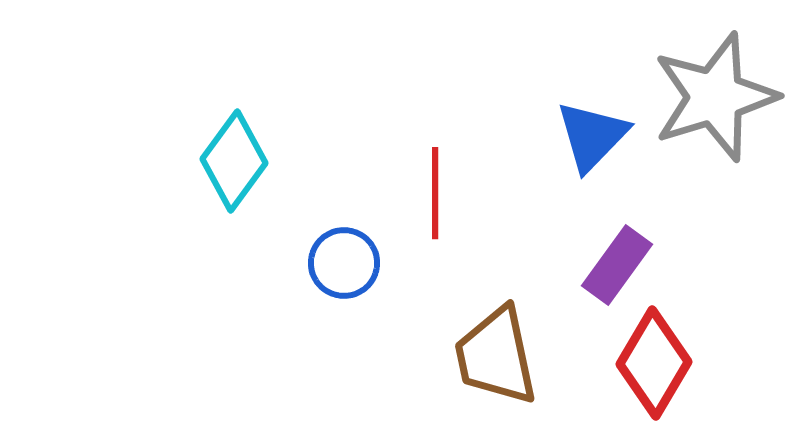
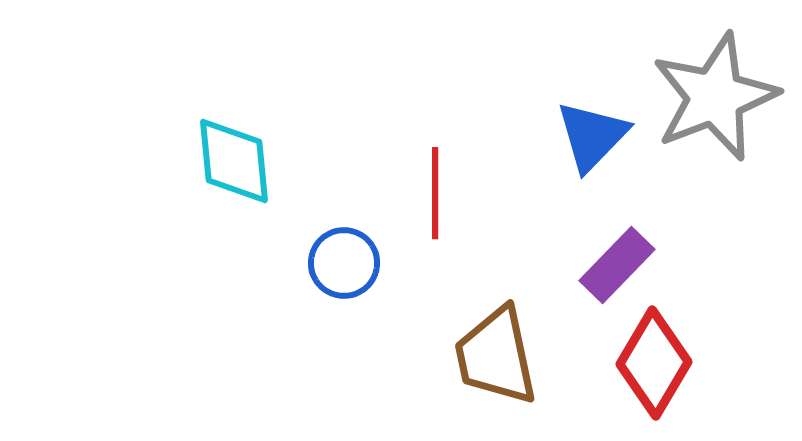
gray star: rotated 4 degrees counterclockwise
cyan diamond: rotated 42 degrees counterclockwise
purple rectangle: rotated 8 degrees clockwise
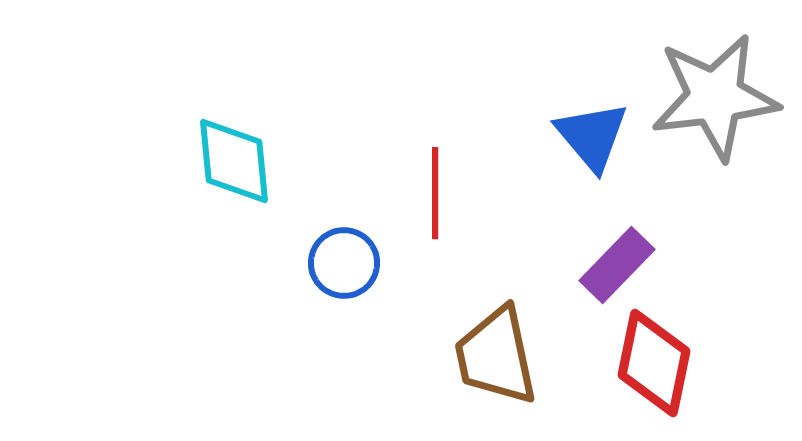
gray star: rotated 14 degrees clockwise
blue triangle: rotated 24 degrees counterclockwise
red diamond: rotated 19 degrees counterclockwise
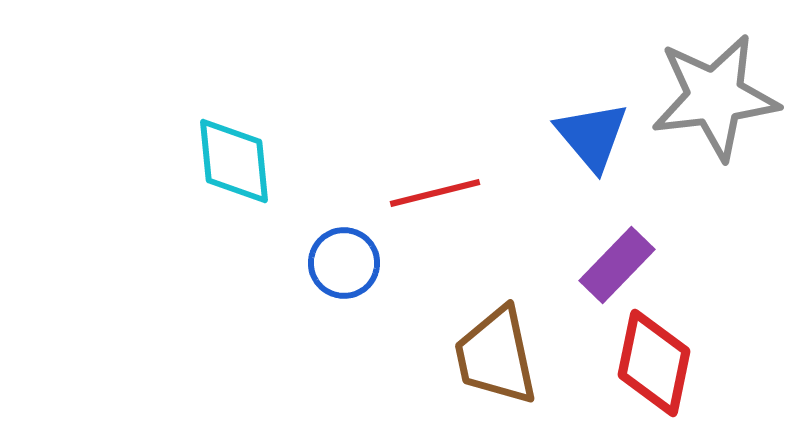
red line: rotated 76 degrees clockwise
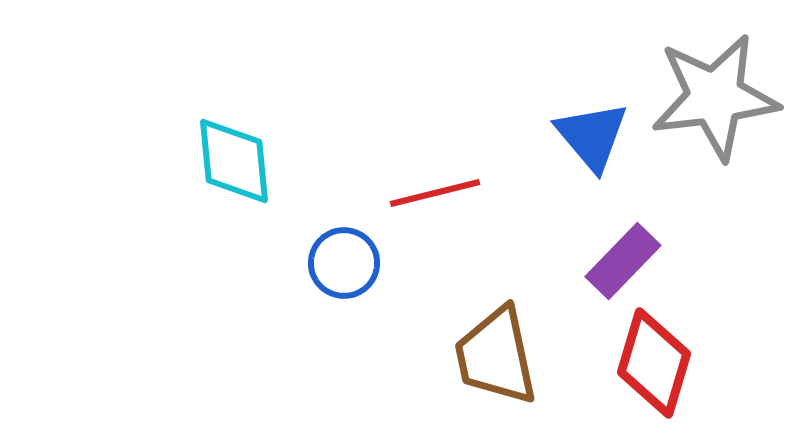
purple rectangle: moved 6 px right, 4 px up
red diamond: rotated 5 degrees clockwise
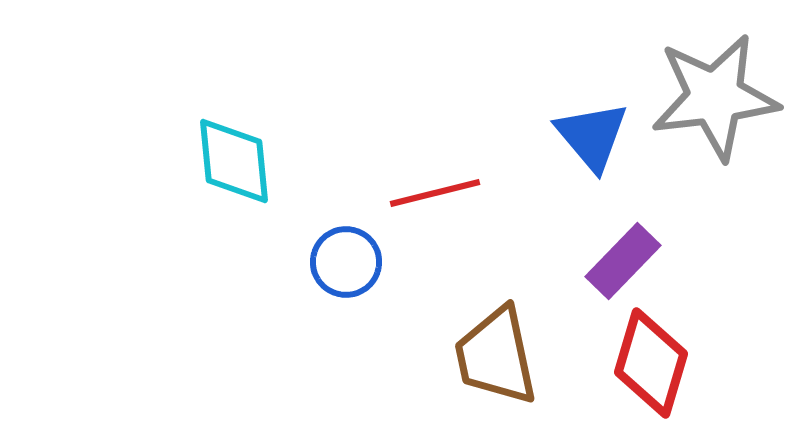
blue circle: moved 2 px right, 1 px up
red diamond: moved 3 px left
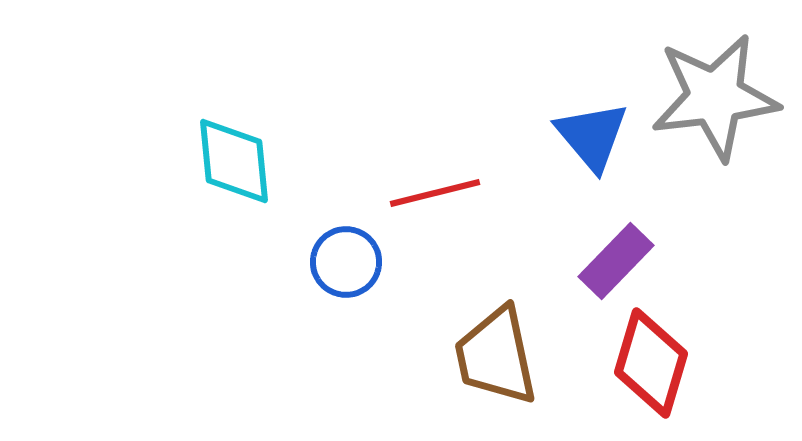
purple rectangle: moved 7 px left
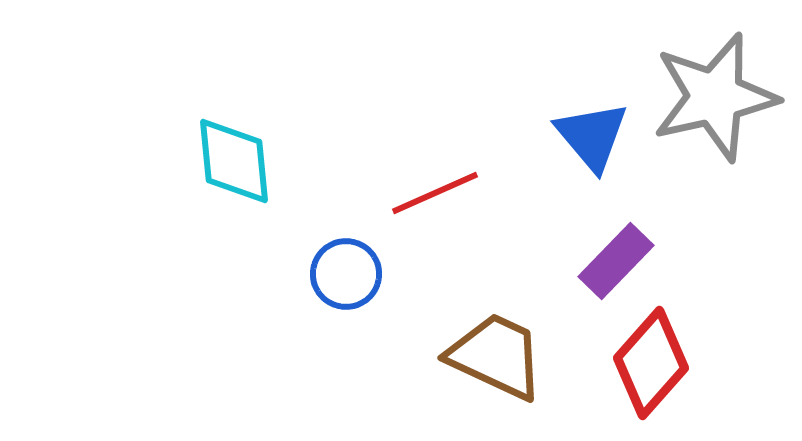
gray star: rotated 6 degrees counterclockwise
red line: rotated 10 degrees counterclockwise
blue circle: moved 12 px down
brown trapezoid: rotated 127 degrees clockwise
red diamond: rotated 25 degrees clockwise
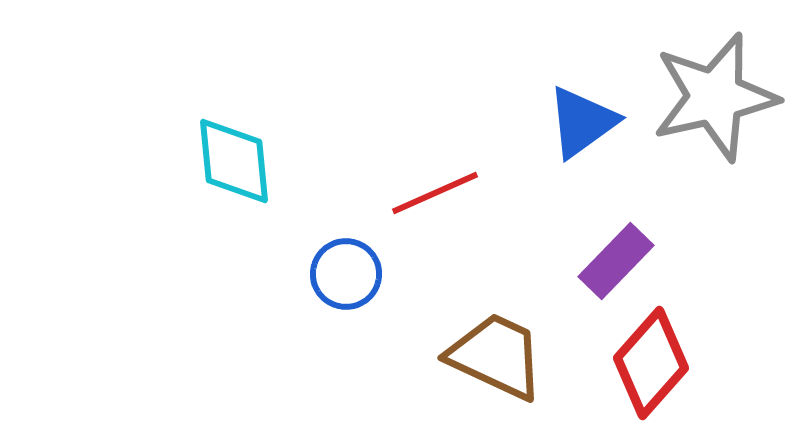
blue triangle: moved 10 px left, 14 px up; rotated 34 degrees clockwise
